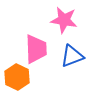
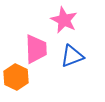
pink star: rotated 16 degrees clockwise
orange hexagon: moved 1 px left
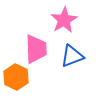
pink star: rotated 16 degrees clockwise
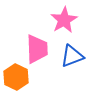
pink trapezoid: moved 1 px right
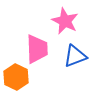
pink star: moved 1 px right, 1 px down; rotated 16 degrees counterclockwise
blue triangle: moved 3 px right
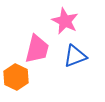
pink trapezoid: rotated 16 degrees clockwise
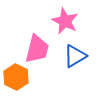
blue triangle: rotated 10 degrees counterclockwise
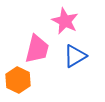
orange hexagon: moved 2 px right, 3 px down
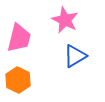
pink star: moved 1 px up
pink trapezoid: moved 18 px left, 11 px up
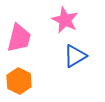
orange hexagon: moved 1 px right, 1 px down
